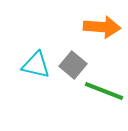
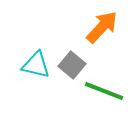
orange arrow: rotated 51 degrees counterclockwise
gray square: moved 1 px left
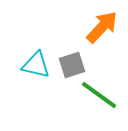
gray square: rotated 32 degrees clockwise
green line: moved 5 px left, 4 px down; rotated 15 degrees clockwise
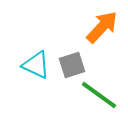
cyan triangle: rotated 12 degrees clockwise
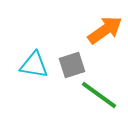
orange arrow: moved 3 px right, 3 px down; rotated 12 degrees clockwise
cyan triangle: moved 2 px left; rotated 16 degrees counterclockwise
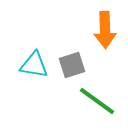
orange arrow: rotated 123 degrees clockwise
green line: moved 2 px left, 6 px down
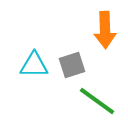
cyan triangle: rotated 8 degrees counterclockwise
